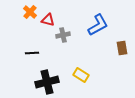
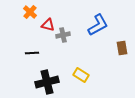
red triangle: moved 5 px down
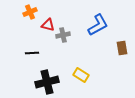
orange cross: rotated 24 degrees clockwise
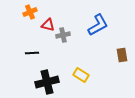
brown rectangle: moved 7 px down
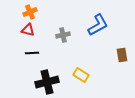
red triangle: moved 20 px left, 5 px down
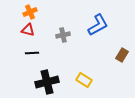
brown rectangle: rotated 40 degrees clockwise
yellow rectangle: moved 3 px right, 5 px down
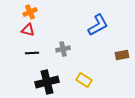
gray cross: moved 14 px down
brown rectangle: rotated 48 degrees clockwise
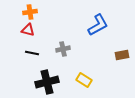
orange cross: rotated 16 degrees clockwise
black line: rotated 16 degrees clockwise
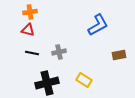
gray cross: moved 4 px left, 3 px down
brown rectangle: moved 3 px left
black cross: moved 1 px down
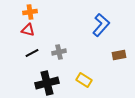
blue L-shape: moved 3 px right; rotated 20 degrees counterclockwise
black line: rotated 40 degrees counterclockwise
